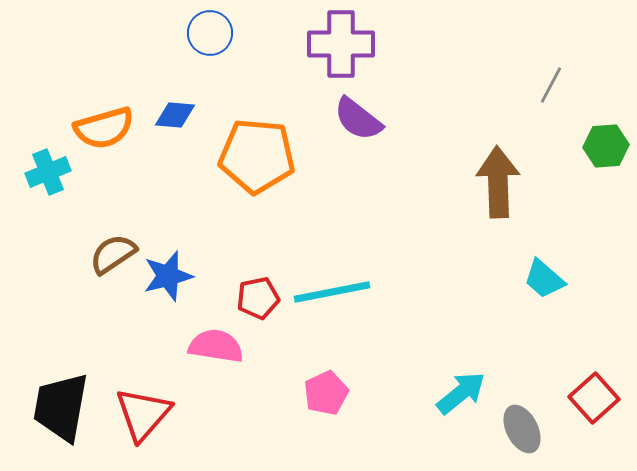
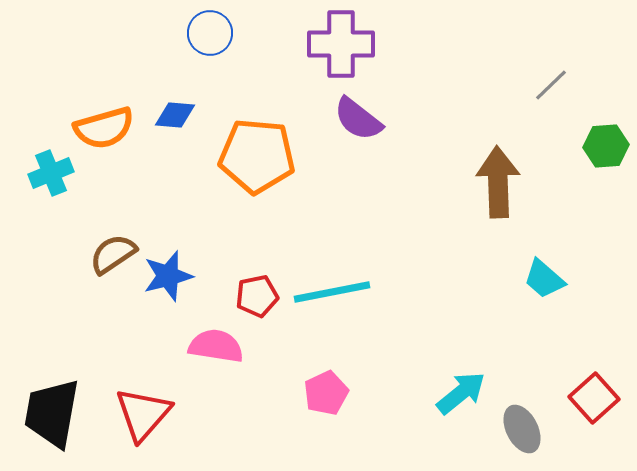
gray line: rotated 18 degrees clockwise
cyan cross: moved 3 px right, 1 px down
red pentagon: moved 1 px left, 2 px up
black trapezoid: moved 9 px left, 6 px down
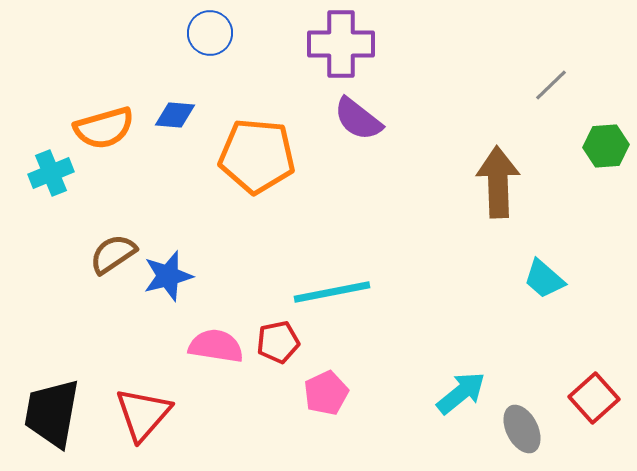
red pentagon: moved 21 px right, 46 px down
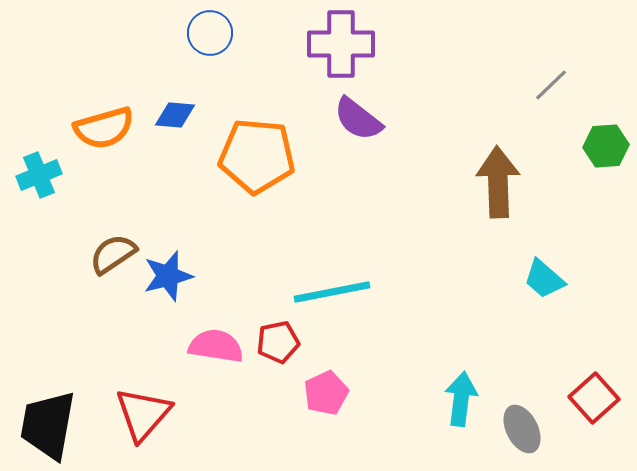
cyan cross: moved 12 px left, 2 px down
cyan arrow: moved 6 px down; rotated 44 degrees counterclockwise
black trapezoid: moved 4 px left, 12 px down
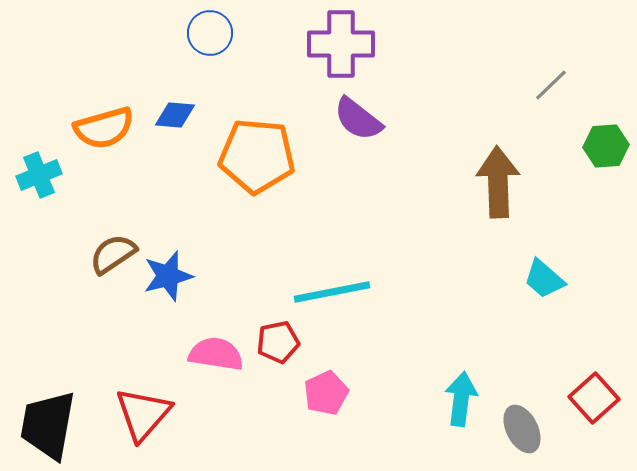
pink semicircle: moved 8 px down
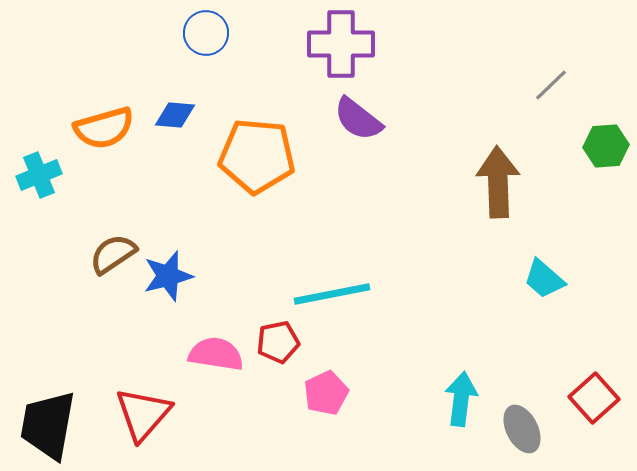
blue circle: moved 4 px left
cyan line: moved 2 px down
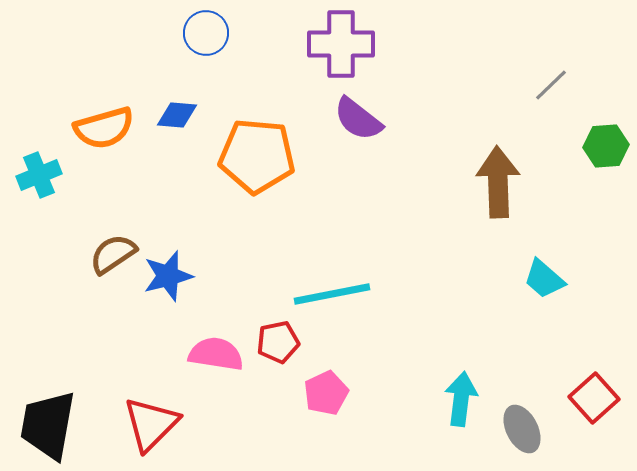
blue diamond: moved 2 px right
red triangle: moved 8 px right, 10 px down; rotated 4 degrees clockwise
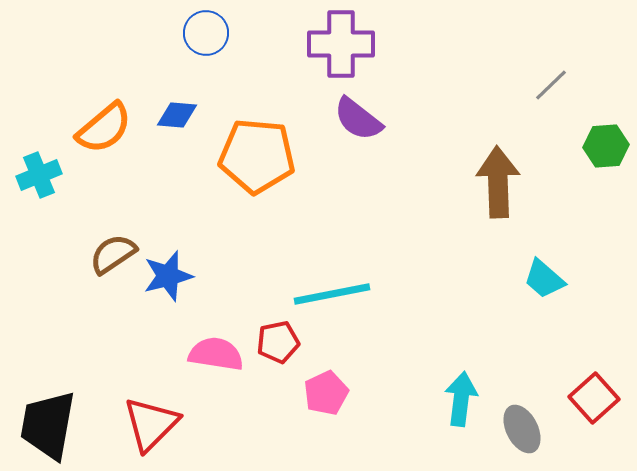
orange semicircle: rotated 24 degrees counterclockwise
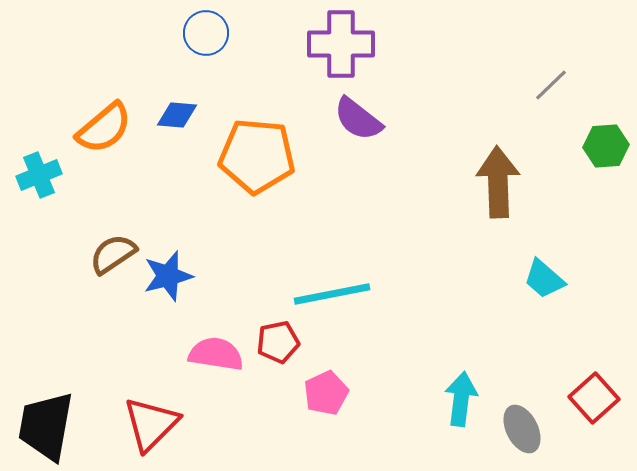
black trapezoid: moved 2 px left, 1 px down
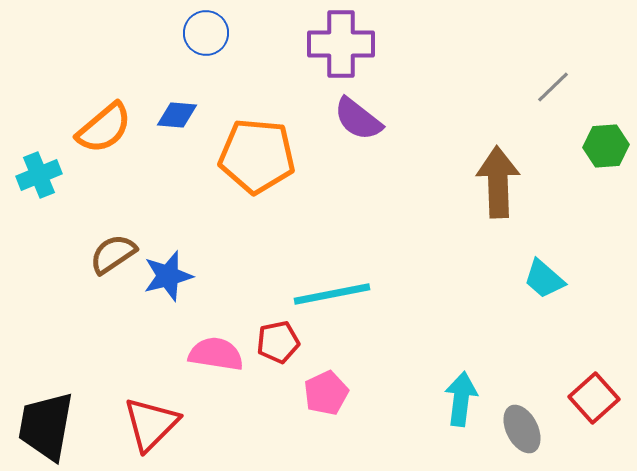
gray line: moved 2 px right, 2 px down
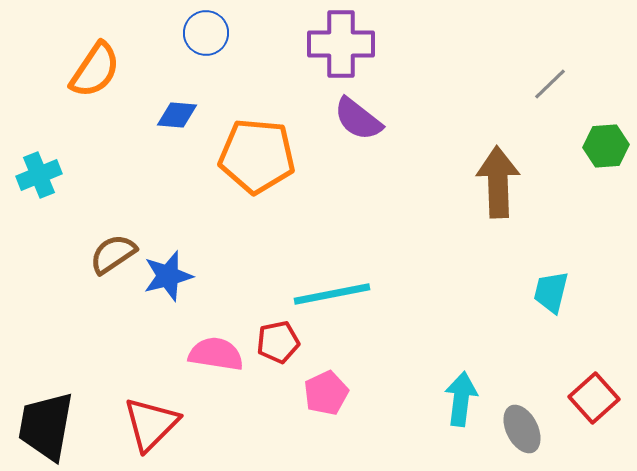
gray line: moved 3 px left, 3 px up
orange semicircle: moved 9 px left, 58 px up; rotated 16 degrees counterclockwise
cyan trapezoid: moved 7 px right, 13 px down; rotated 63 degrees clockwise
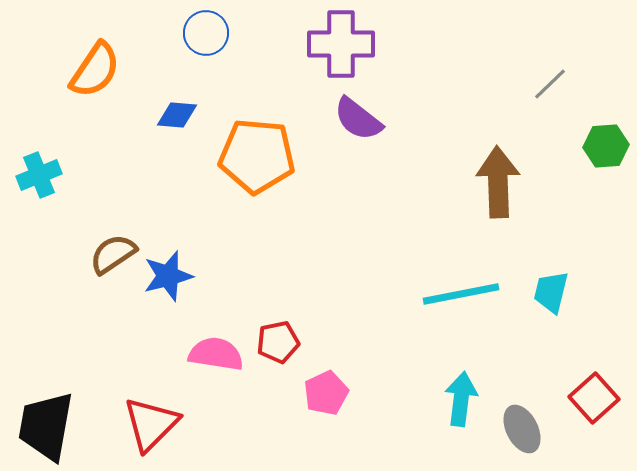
cyan line: moved 129 px right
